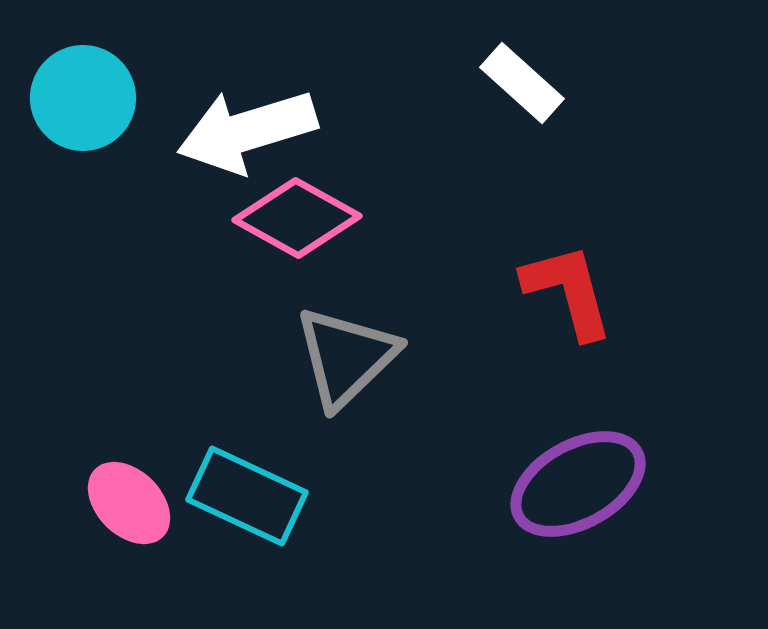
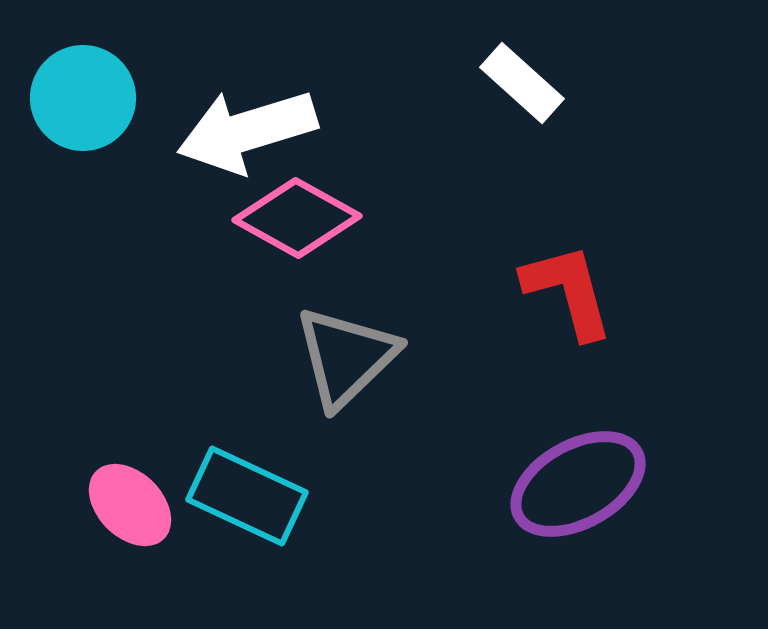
pink ellipse: moved 1 px right, 2 px down
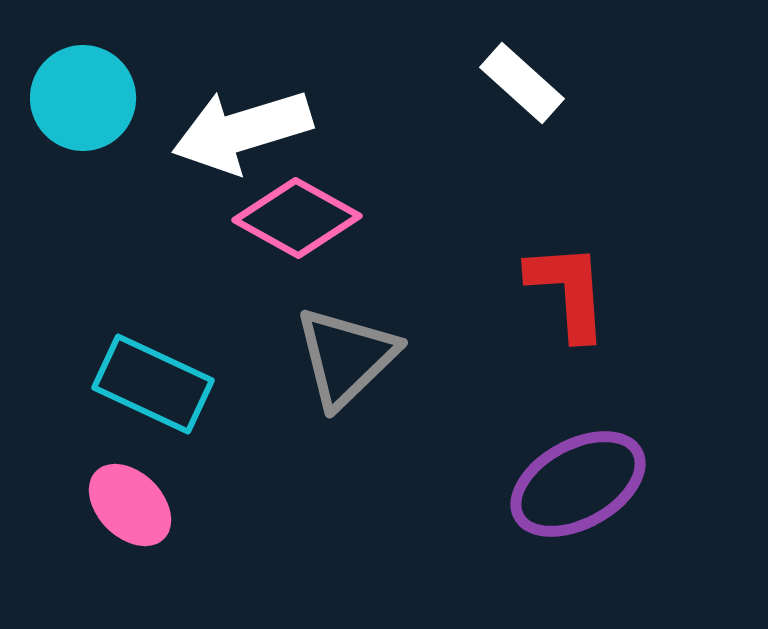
white arrow: moved 5 px left
red L-shape: rotated 11 degrees clockwise
cyan rectangle: moved 94 px left, 112 px up
